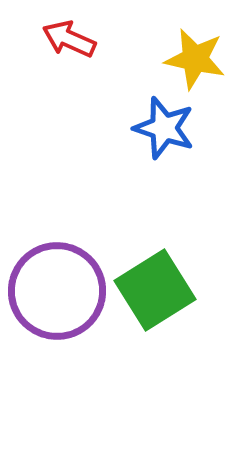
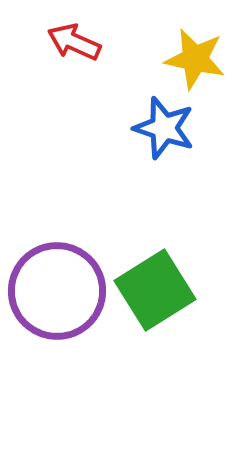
red arrow: moved 5 px right, 3 px down
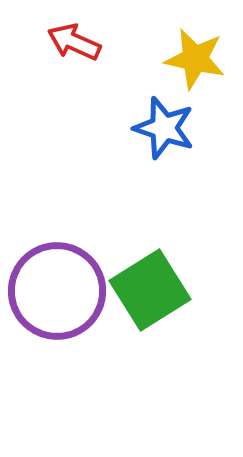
green square: moved 5 px left
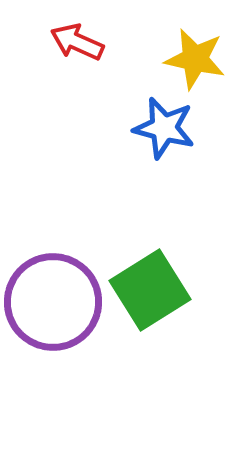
red arrow: moved 3 px right
blue star: rotated 4 degrees counterclockwise
purple circle: moved 4 px left, 11 px down
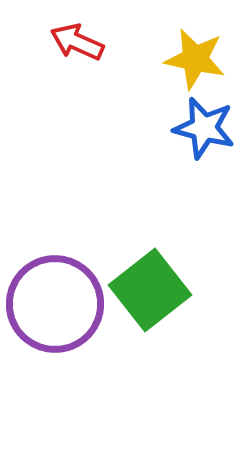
blue star: moved 40 px right
green square: rotated 6 degrees counterclockwise
purple circle: moved 2 px right, 2 px down
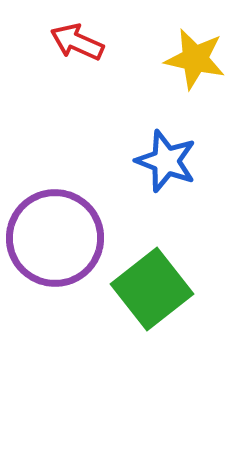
blue star: moved 38 px left, 33 px down; rotated 6 degrees clockwise
green square: moved 2 px right, 1 px up
purple circle: moved 66 px up
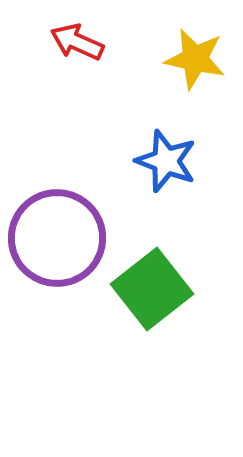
purple circle: moved 2 px right
